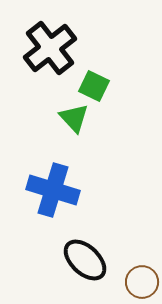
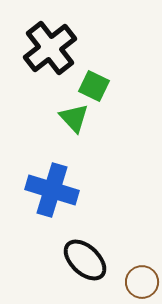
blue cross: moved 1 px left
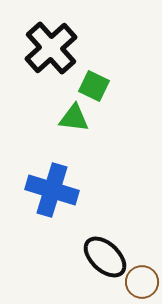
black cross: moved 1 px right; rotated 4 degrees counterclockwise
green triangle: rotated 40 degrees counterclockwise
black ellipse: moved 20 px right, 3 px up
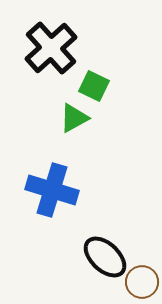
green triangle: rotated 36 degrees counterclockwise
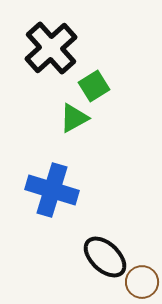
green square: rotated 32 degrees clockwise
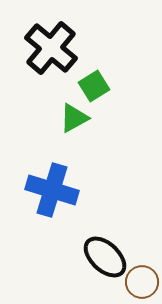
black cross: rotated 8 degrees counterclockwise
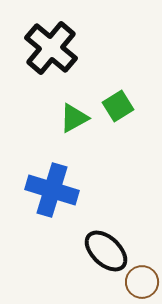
green square: moved 24 px right, 20 px down
black ellipse: moved 1 px right, 6 px up
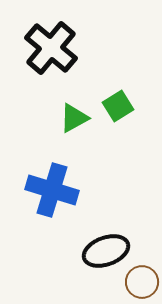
black ellipse: rotated 63 degrees counterclockwise
